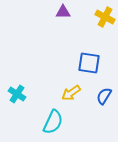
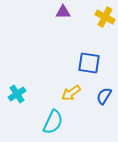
cyan cross: rotated 24 degrees clockwise
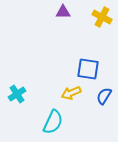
yellow cross: moved 3 px left
blue square: moved 1 px left, 6 px down
yellow arrow: rotated 12 degrees clockwise
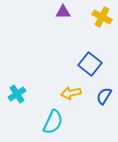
blue square: moved 2 px right, 5 px up; rotated 30 degrees clockwise
yellow arrow: rotated 12 degrees clockwise
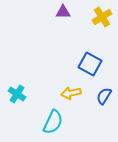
yellow cross: rotated 30 degrees clockwise
blue square: rotated 10 degrees counterclockwise
cyan cross: rotated 24 degrees counterclockwise
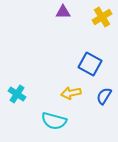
cyan semicircle: moved 1 px right, 1 px up; rotated 80 degrees clockwise
